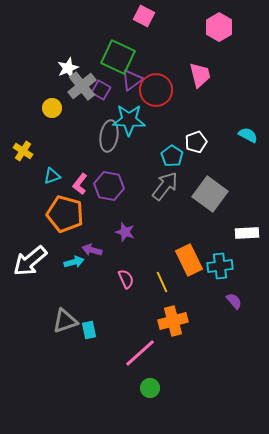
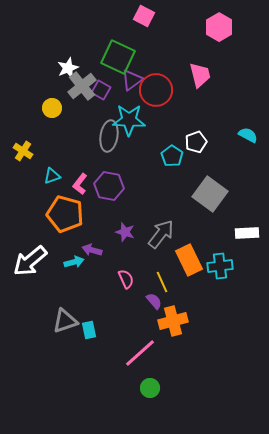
gray arrow: moved 4 px left, 48 px down
purple semicircle: moved 80 px left
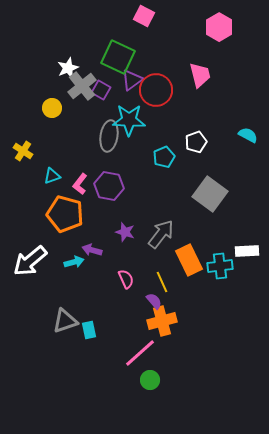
cyan pentagon: moved 8 px left, 1 px down; rotated 15 degrees clockwise
white rectangle: moved 18 px down
orange cross: moved 11 px left
green circle: moved 8 px up
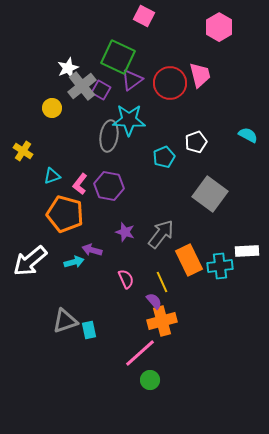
red circle: moved 14 px right, 7 px up
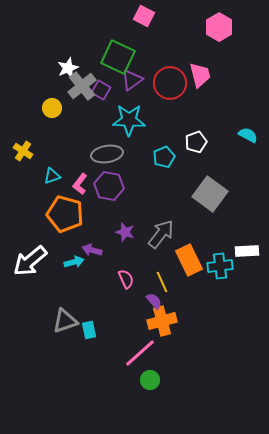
gray ellipse: moved 2 px left, 18 px down; rotated 72 degrees clockwise
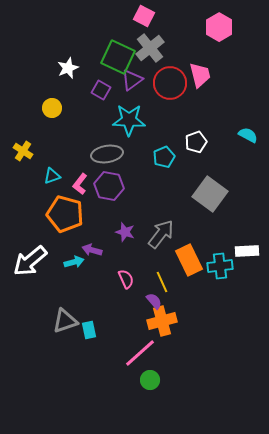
gray cross: moved 68 px right, 38 px up
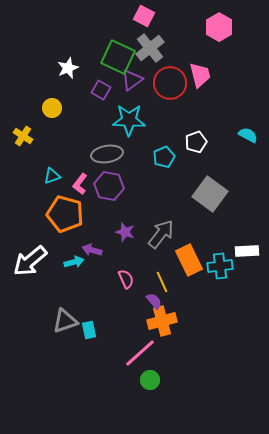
yellow cross: moved 15 px up
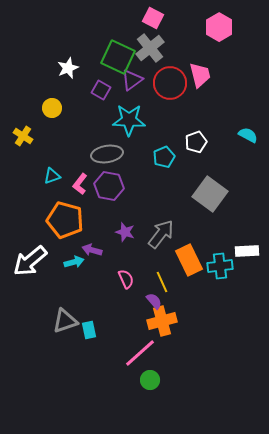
pink square: moved 9 px right, 2 px down
orange pentagon: moved 6 px down
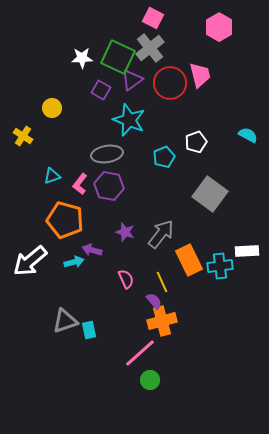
white star: moved 14 px right, 10 px up; rotated 20 degrees clockwise
cyan star: rotated 20 degrees clockwise
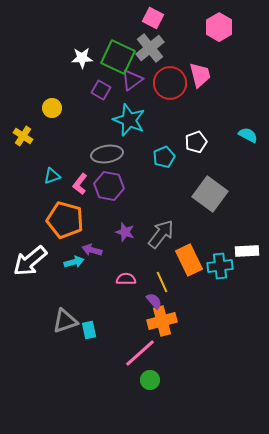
pink semicircle: rotated 66 degrees counterclockwise
